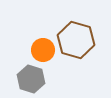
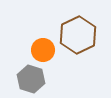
brown hexagon: moved 2 px right, 5 px up; rotated 18 degrees clockwise
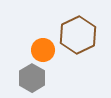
gray hexagon: moved 1 px right, 1 px up; rotated 12 degrees clockwise
